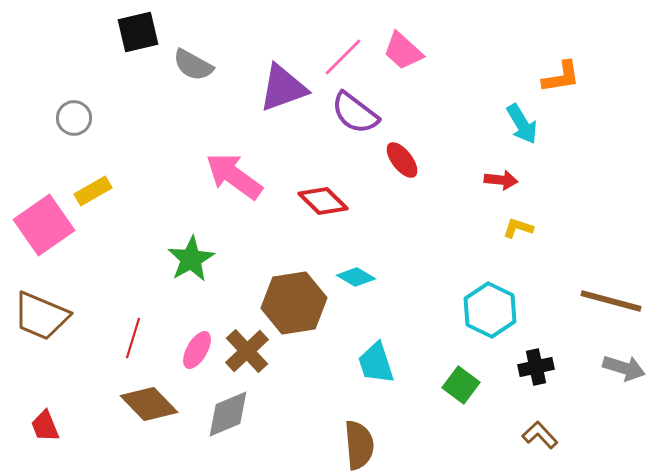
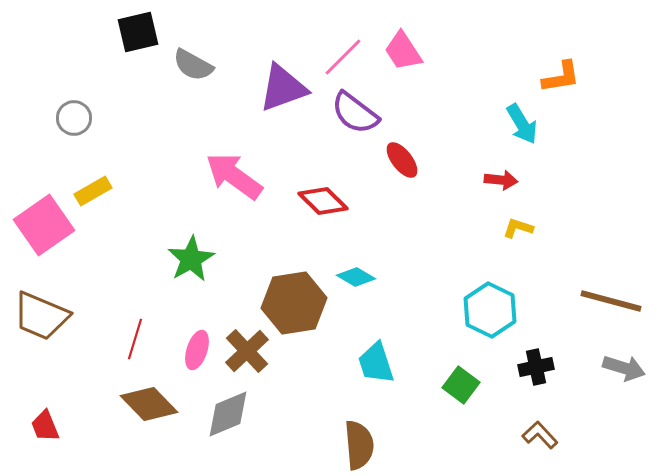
pink trapezoid: rotated 15 degrees clockwise
red line: moved 2 px right, 1 px down
pink ellipse: rotated 12 degrees counterclockwise
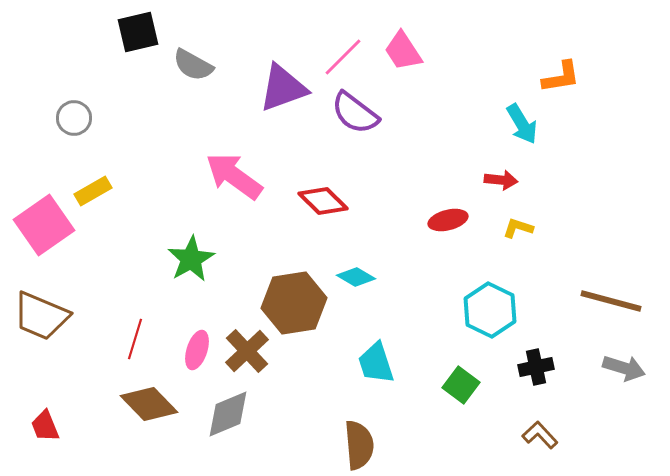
red ellipse: moved 46 px right, 60 px down; rotated 66 degrees counterclockwise
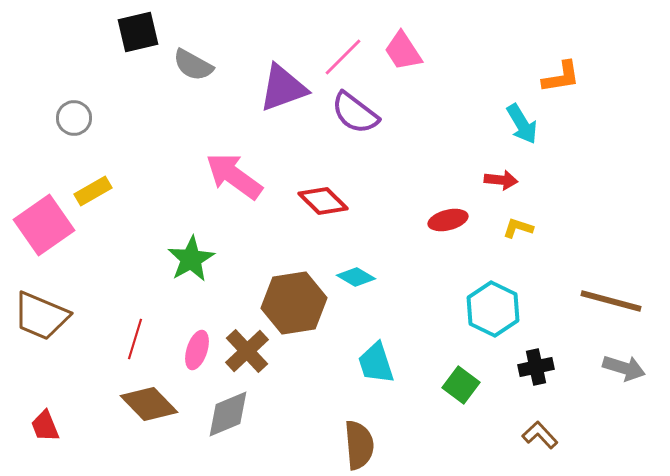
cyan hexagon: moved 3 px right, 1 px up
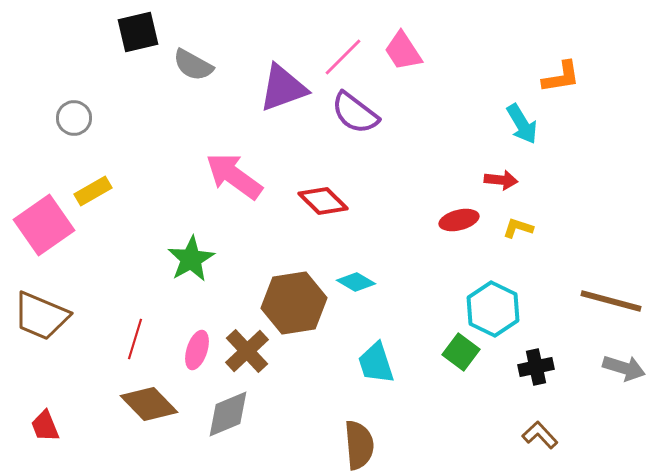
red ellipse: moved 11 px right
cyan diamond: moved 5 px down
green square: moved 33 px up
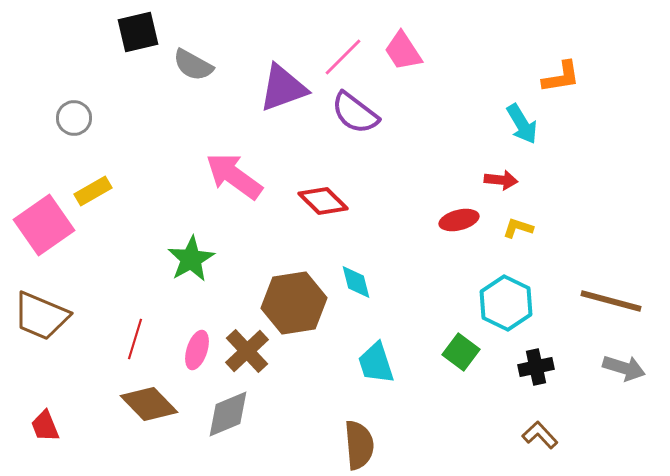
cyan diamond: rotated 45 degrees clockwise
cyan hexagon: moved 13 px right, 6 px up
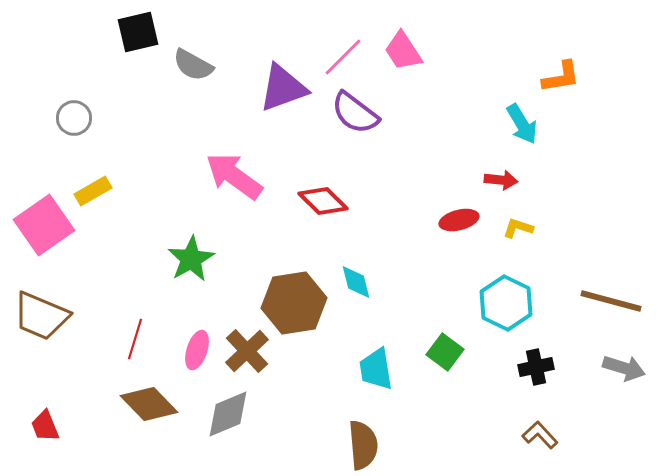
green square: moved 16 px left
cyan trapezoid: moved 6 px down; rotated 9 degrees clockwise
brown semicircle: moved 4 px right
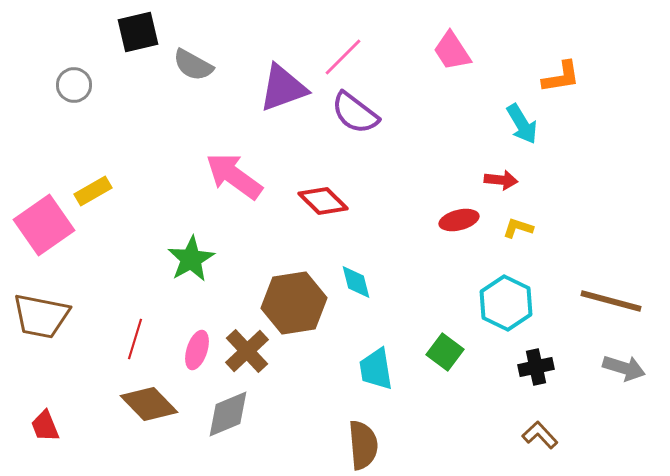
pink trapezoid: moved 49 px right
gray circle: moved 33 px up
brown trapezoid: rotated 12 degrees counterclockwise
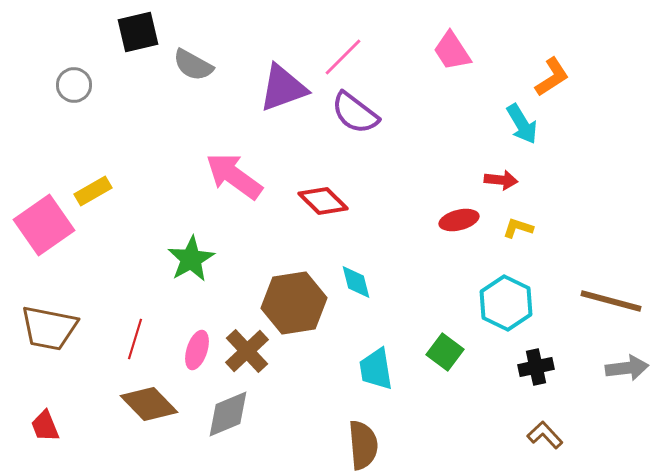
orange L-shape: moved 9 px left; rotated 24 degrees counterclockwise
brown trapezoid: moved 8 px right, 12 px down
gray arrow: moved 3 px right; rotated 24 degrees counterclockwise
brown L-shape: moved 5 px right
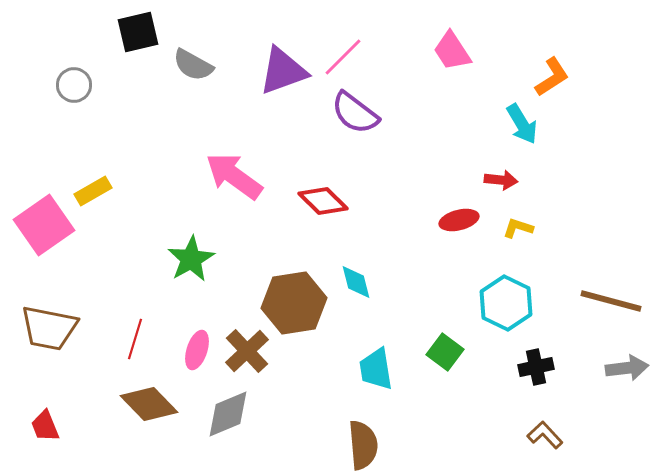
purple triangle: moved 17 px up
